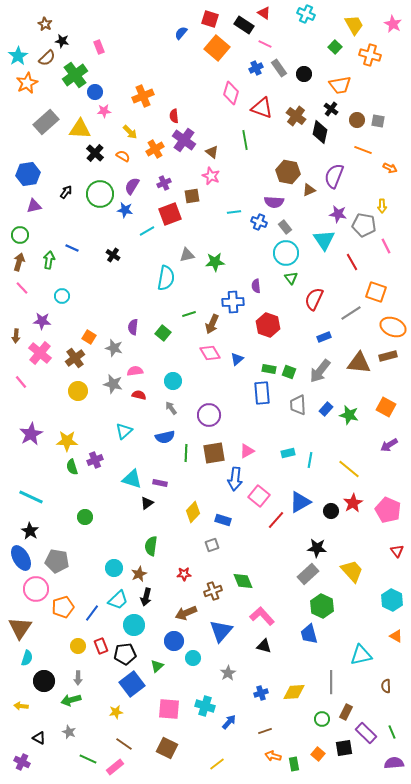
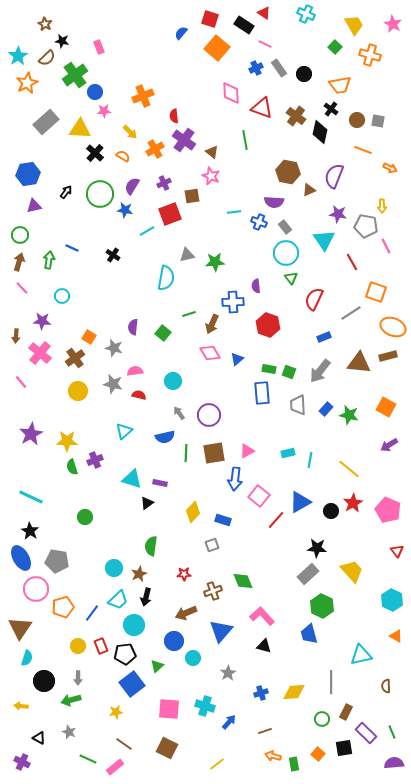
pink diamond at (231, 93): rotated 20 degrees counterclockwise
gray pentagon at (364, 225): moved 2 px right, 1 px down
gray arrow at (171, 408): moved 8 px right, 5 px down
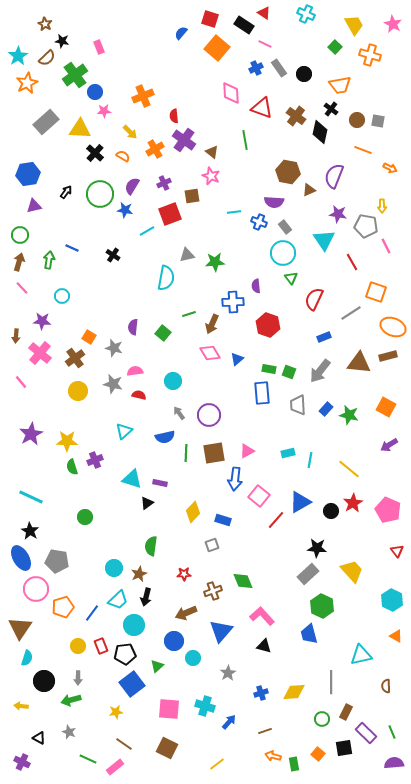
cyan circle at (286, 253): moved 3 px left
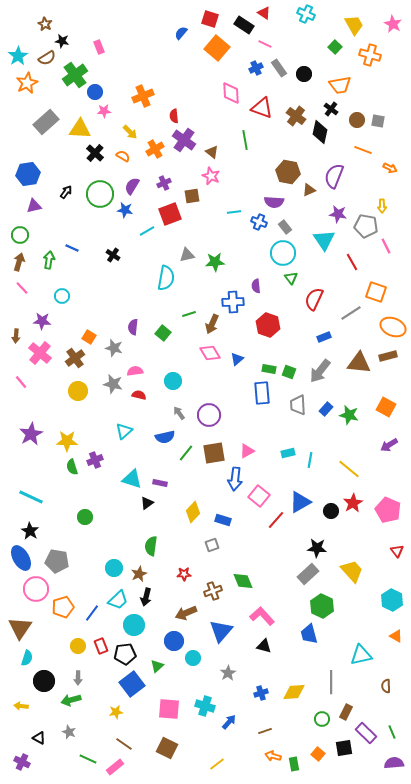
brown semicircle at (47, 58): rotated 12 degrees clockwise
green line at (186, 453): rotated 36 degrees clockwise
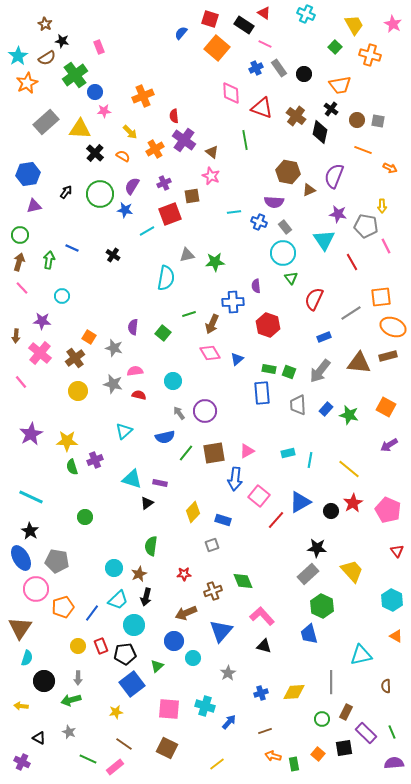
orange square at (376, 292): moved 5 px right, 5 px down; rotated 25 degrees counterclockwise
purple circle at (209, 415): moved 4 px left, 4 px up
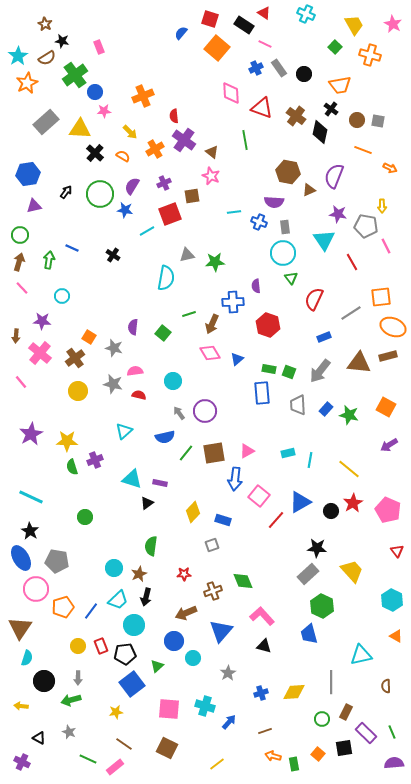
gray rectangle at (285, 227): rotated 32 degrees clockwise
blue line at (92, 613): moved 1 px left, 2 px up
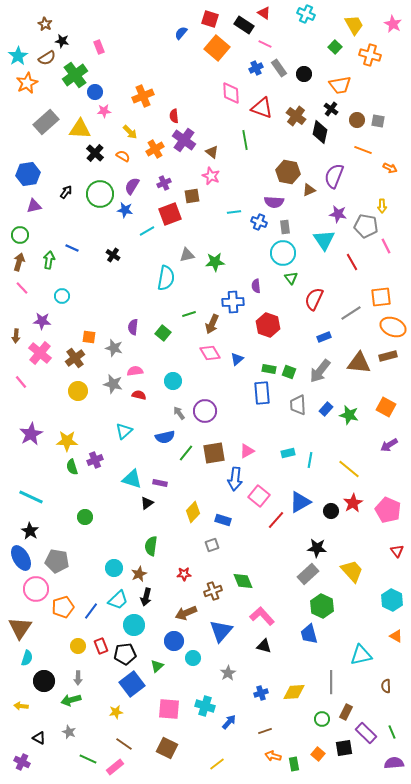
orange square at (89, 337): rotated 24 degrees counterclockwise
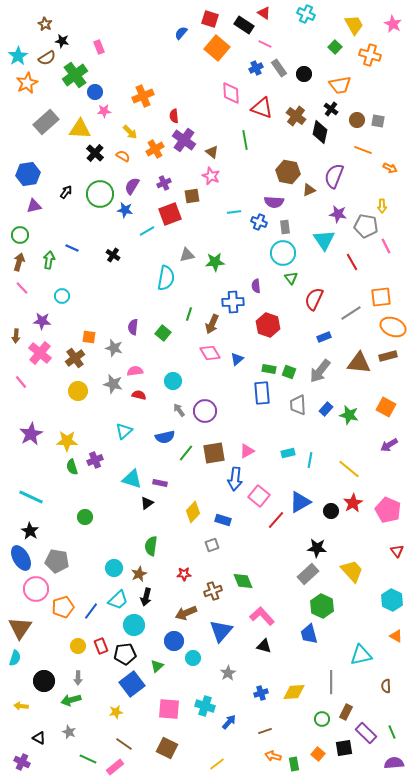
green line at (189, 314): rotated 56 degrees counterclockwise
gray arrow at (179, 413): moved 3 px up
cyan semicircle at (27, 658): moved 12 px left
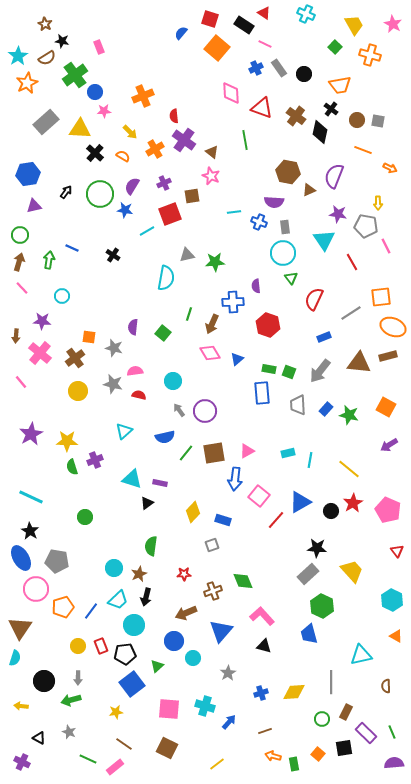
yellow arrow at (382, 206): moved 4 px left, 3 px up
